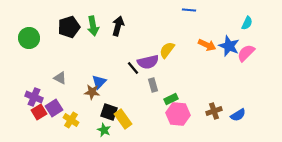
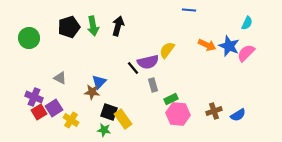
green star: rotated 16 degrees counterclockwise
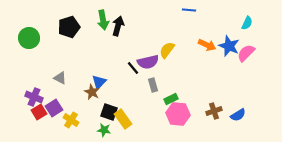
green arrow: moved 10 px right, 6 px up
brown star: rotated 21 degrees clockwise
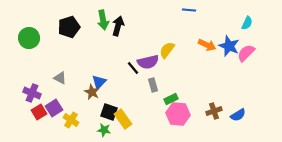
purple cross: moved 2 px left, 4 px up
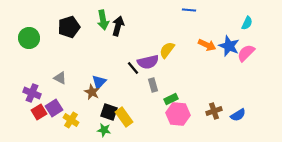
yellow rectangle: moved 1 px right, 2 px up
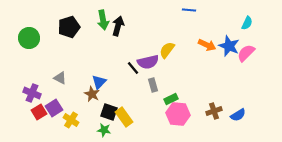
brown star: moved 2 px down
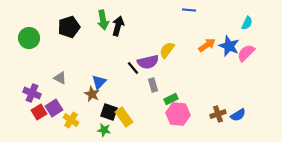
orange arrow: rotated 60 degrees counterclockwise
brown cross: moved 4 px right, 3 px down
